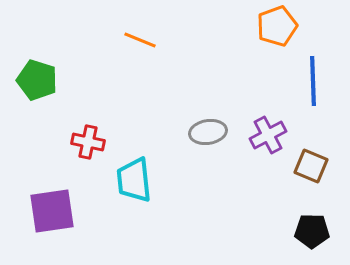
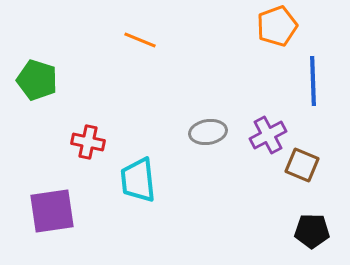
brown square: moved 9 px left, 1 px up
cyan trapezoid: moved 4 px right
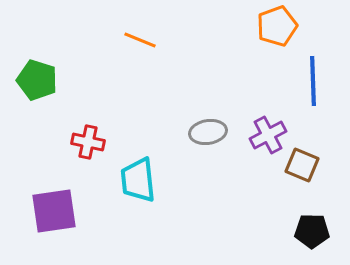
purple square: moved 2 px right
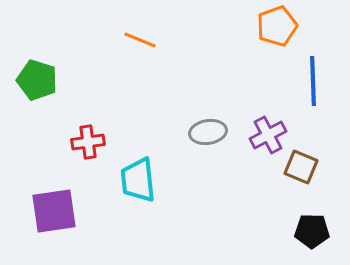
red cross: rotated 20 degrees counterclockwise
brown square: moved 1 px left, 2 px down
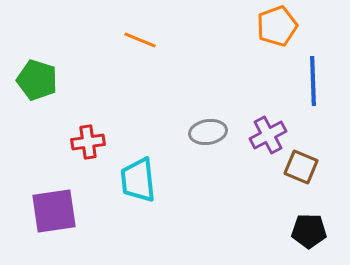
black pentagon: moved 3 px left
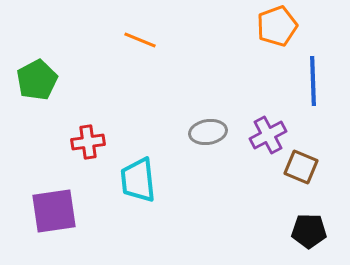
green pentagon: rotated 27 degrees clockwise
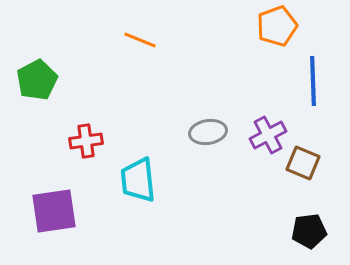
red cross: moved 2 px left, 1 px up
brown square: moved 2 px right, 4 px up
black pentagon: rotated 8 degrees counterclockwise
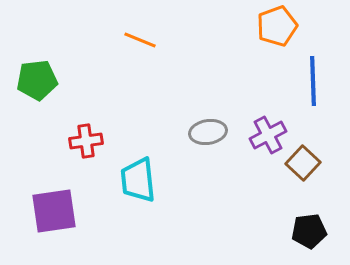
green pentagon: rotated 21 degrees clockwise
brown square: rotated 20 degrees clockwise
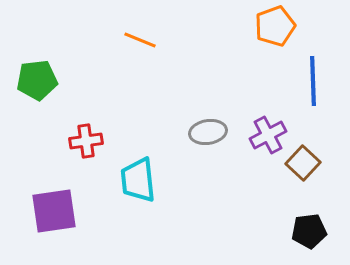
orange pentagon: moved 2 px left
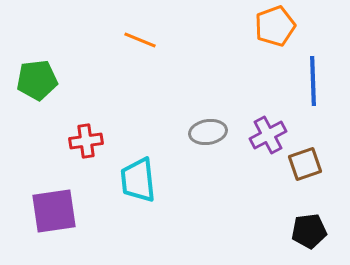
brown square: moved 2 px right, 1 px down; rotated 28 degrees clockwise
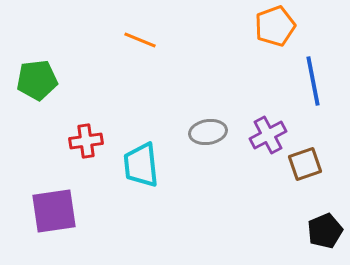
blue line: rotated 9 degrees counterclockwise
cyan trapezoid: moved 3 px right, 15 px up
black pentagon: moved 16 px right; rotated 16 degrees counterclockwise
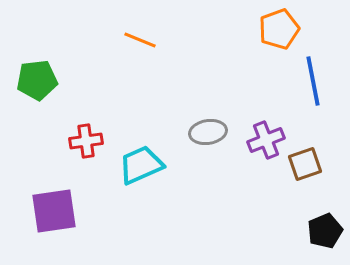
orange pentagon: moved 4 px right, 3 px down
purple cross: moved 2 px left, 5 px down; rotated 6 degrees clockwise
cyan trapezoid: rotated 72 degrees clockwise
